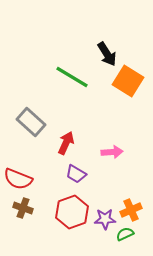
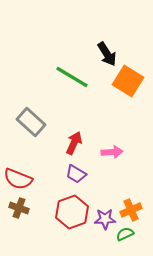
red arrow: moved 8 px right
brown cross: moved 4 px left
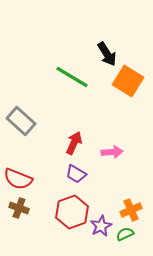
gray rectangle: moved 10 px left, 1 px up
purple star: moved 4 px left, 7 px down; rotated 25 degrees counterclockwise
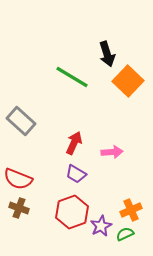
black arrow: rotated 15 degrees clockwise
orange square: rotated 12 degrees clockwise
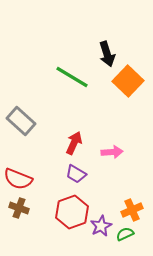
orange cross: moved 1 px right
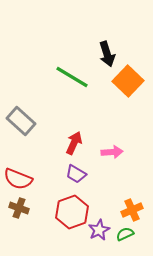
purple star: moved 2 px left, 4 px down
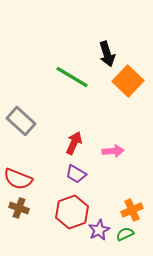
pink arrow: moved 1 px right, 1 px up
